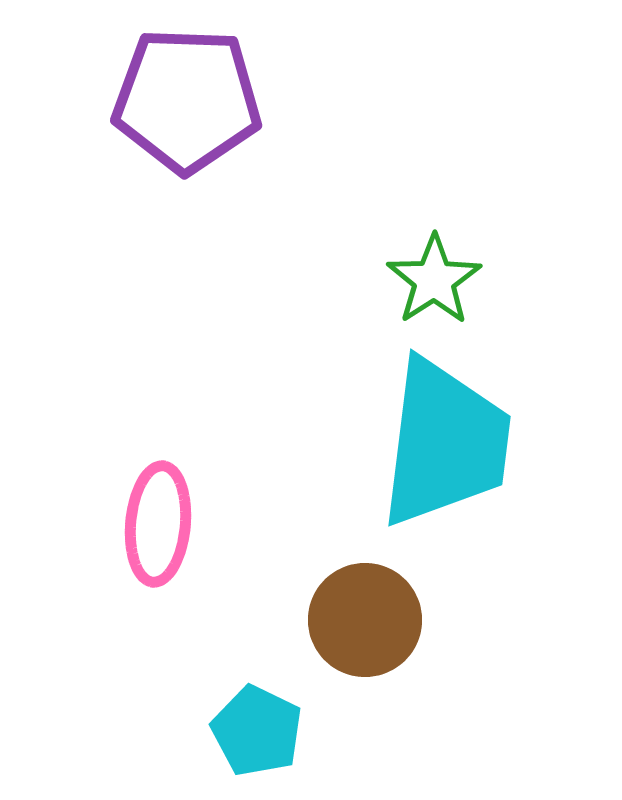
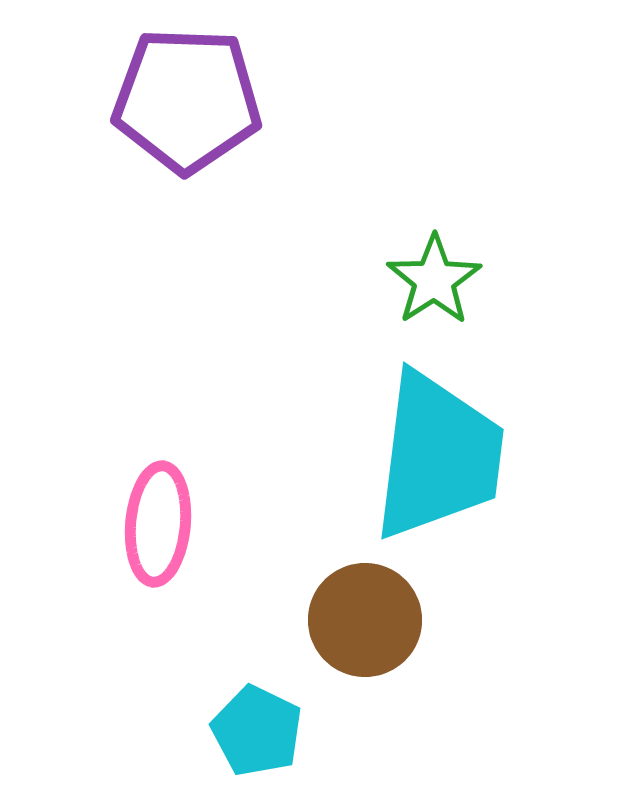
cyan trapezoid: moved 7 px left, 13 px down
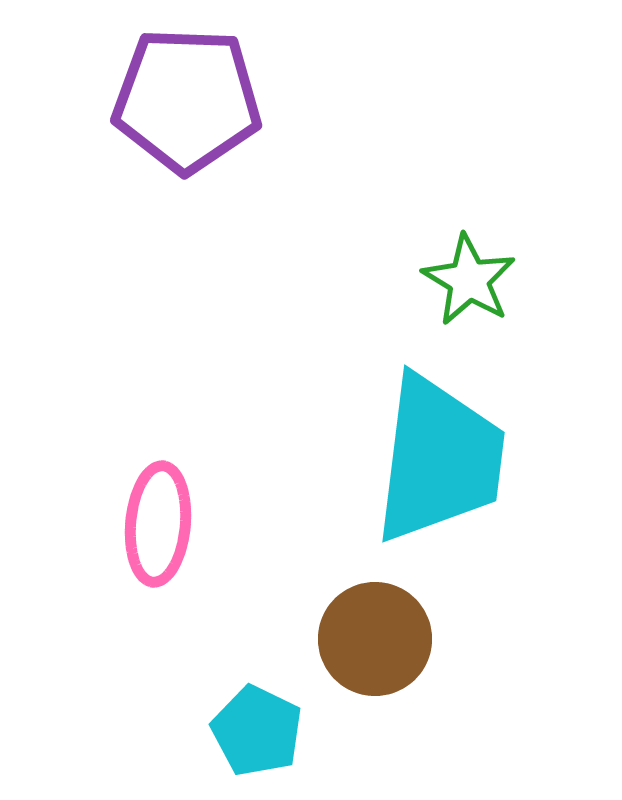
green star: moved 35 px right; rotated 8 degrees counterclockwise
cyan trapezoid: moved 1 px right, 3 px down
brown circle: moved 10 px right, 19 px down
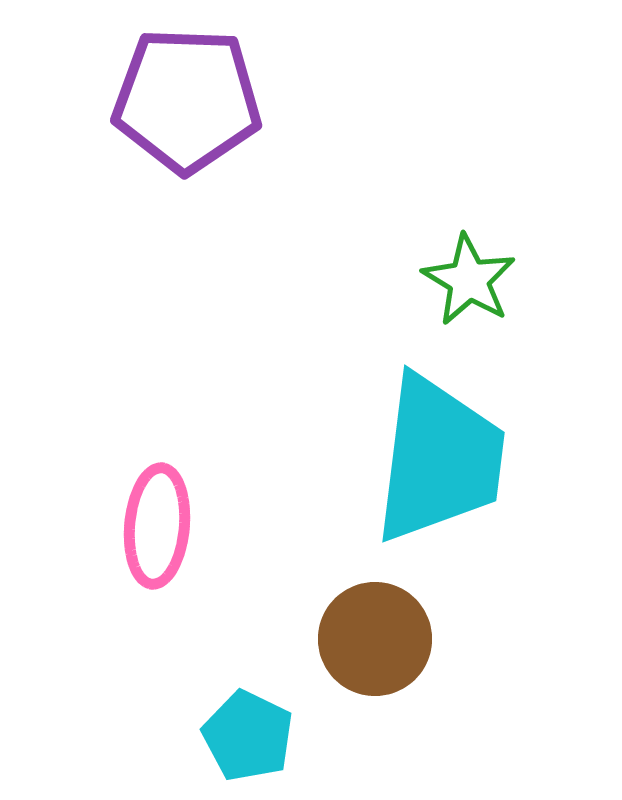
pink ellipse: moved 1 px left, 2 px down
cyan pentagon: moved 9 px left, 5 px down
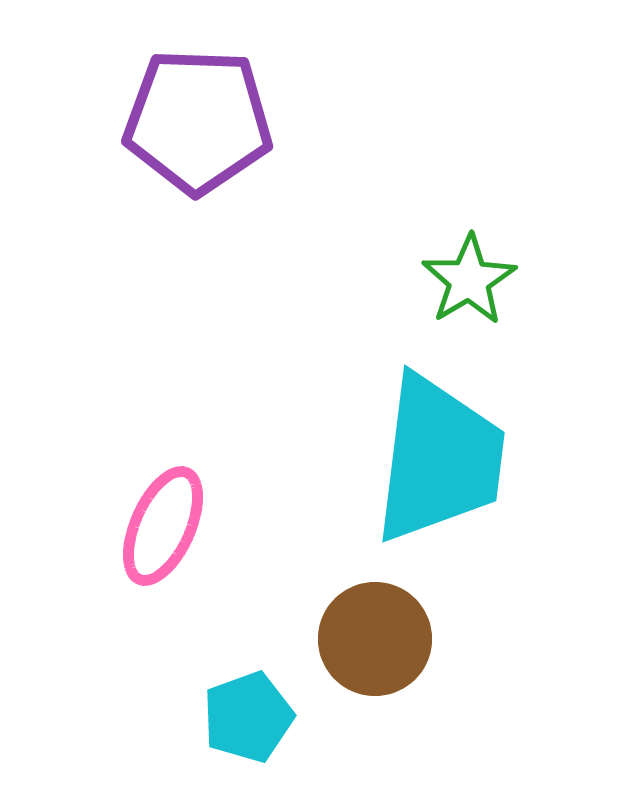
purple pentagon: moved 11 px right, 21 px down
green star: rotated 10 degrees clockwise
pink ellipse: moved 6 px right; rotated 19 degrees clockwise
cyan pentagon: moved 19 px up; rotated 26 degrees clockwise
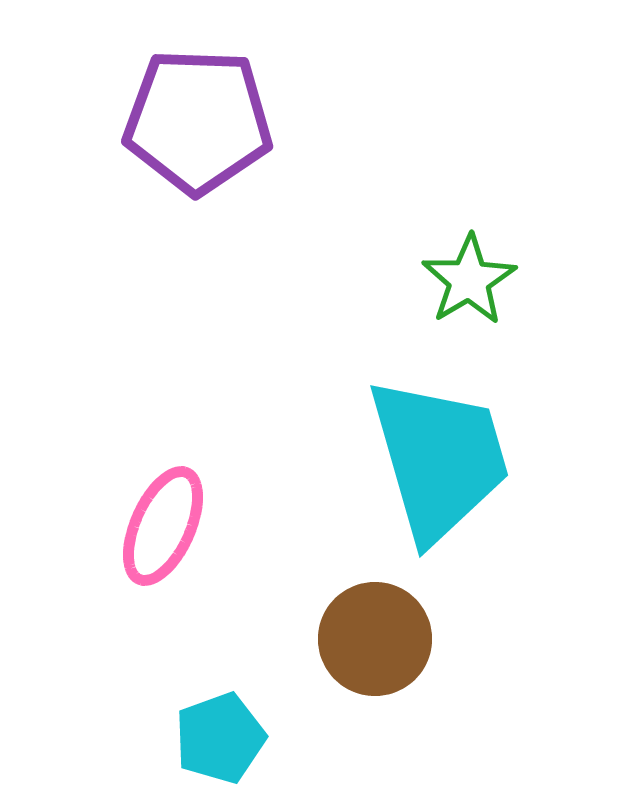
cyan trapezoid: rotated 23 degrees counterclockwise
cyan pentagon: moved 28 px left, 21 px down
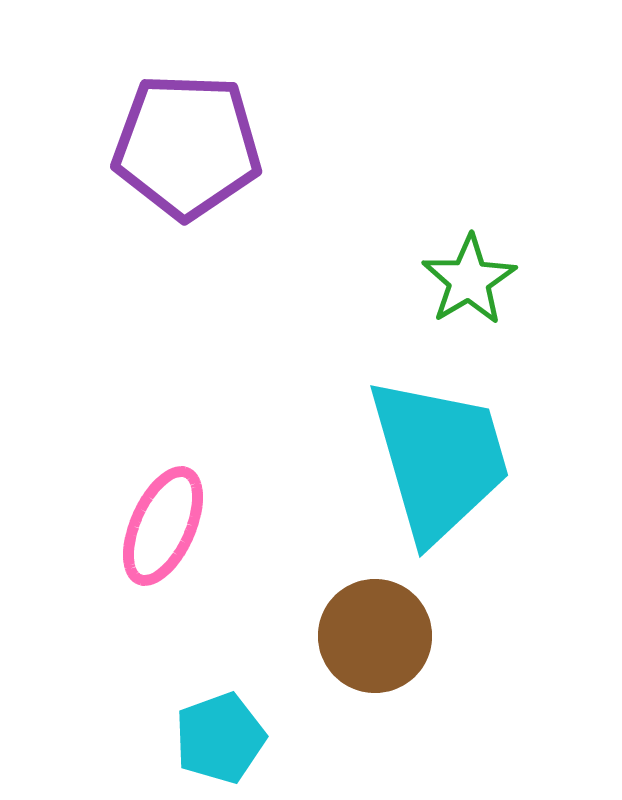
purple pentagon: moved 11 px left, 25 px down
brown circle: moved 3 px up
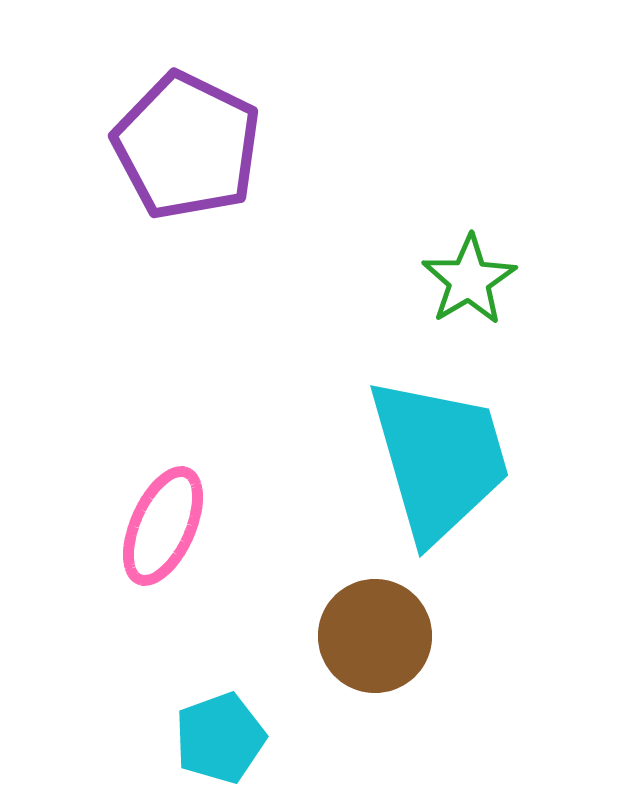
purple pentagon: rotated 24 degrees clockwise
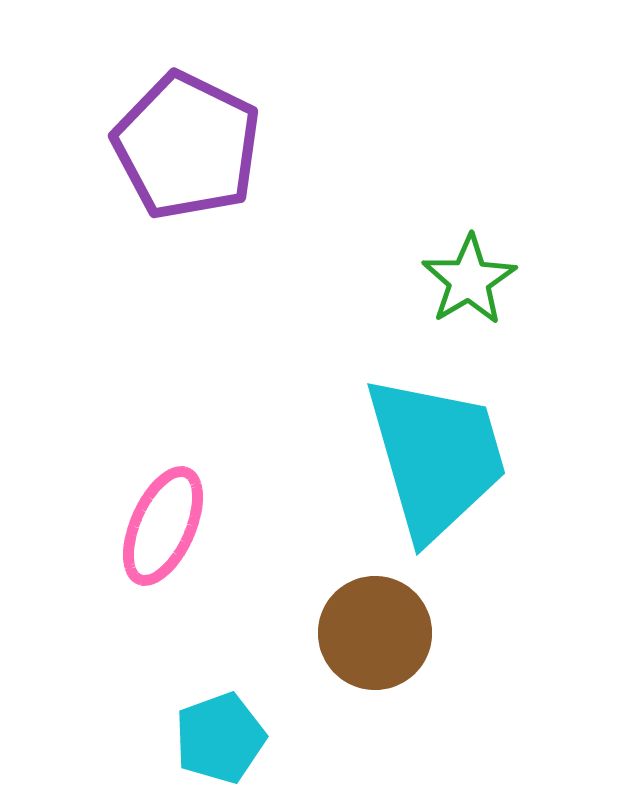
cyan trapezoid: moved 3 px left, 2 px up
brown circle: moved 3 px up
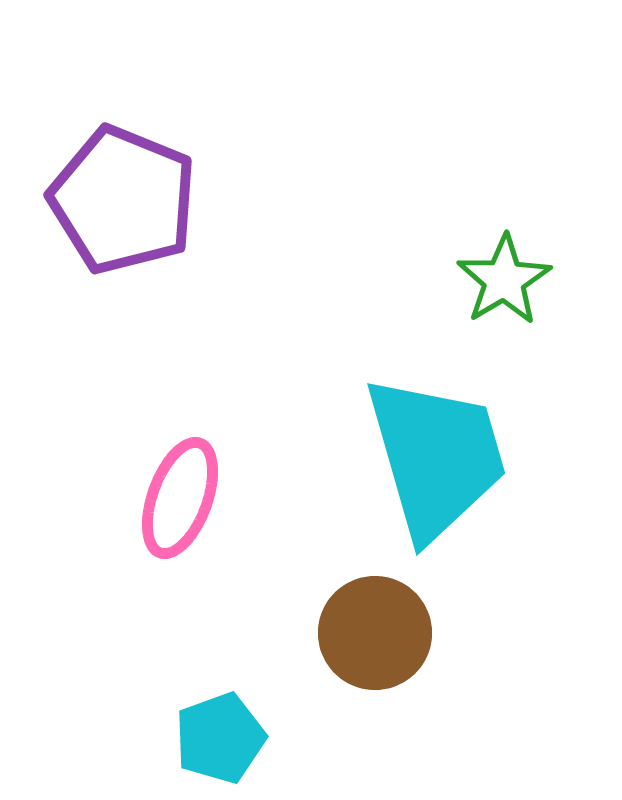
purple pentagon: moved 64 px left, 54 px down; rotated 4 degrees counterclockwise
green star: moved 35 px right
pink ellipse: moved 17 px right, 28 px up; rotated 4 degrees counterclockwise
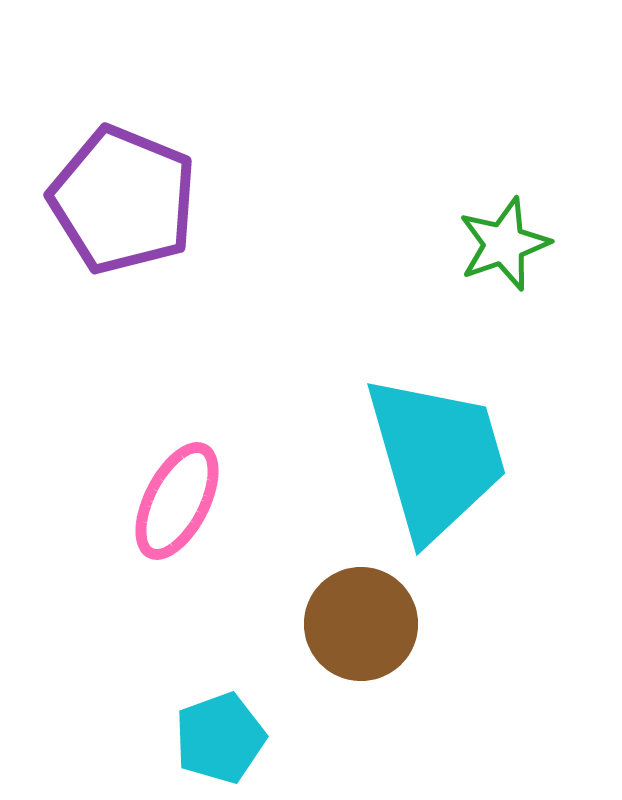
green star: moved 36 px up; rotated 12 degrees clockwise
pink ellipse: moved 3 px left, 3 px down; rotated 7 degrees clockwise
brown circle: moved 14 px left, 9 px up
